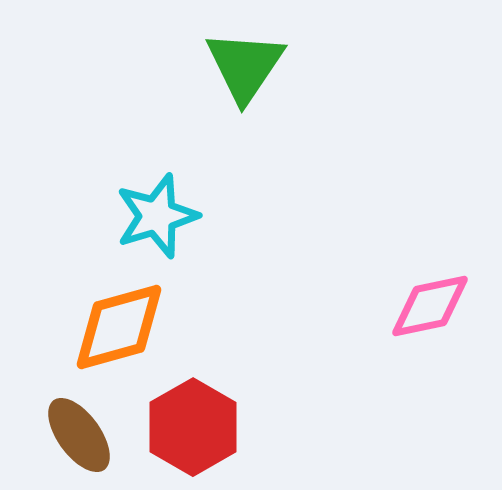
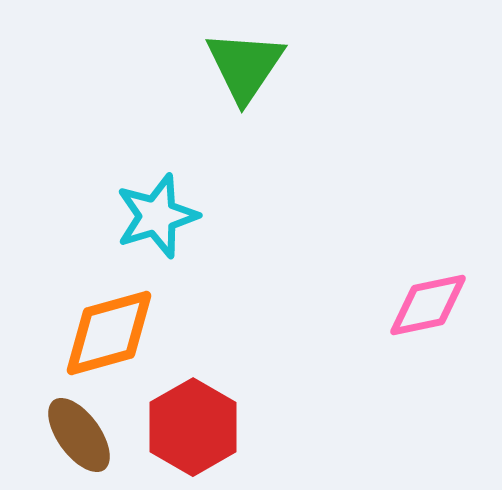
pink diamond: moved 2 px left, 1 px up
orange diamond: moved 10 px left, 6 px down
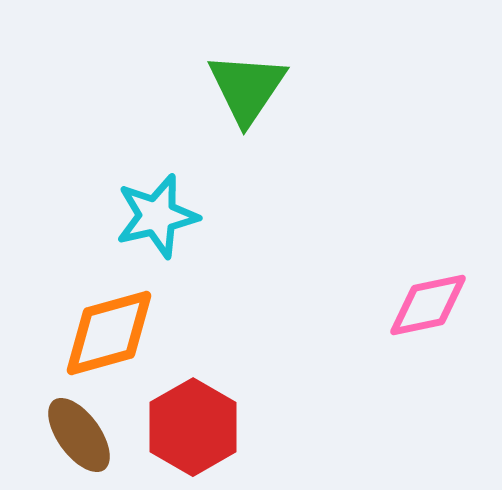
green triangle: moved 2 px right, 22 px down
cyan star: rotated 4 degrees clockwise
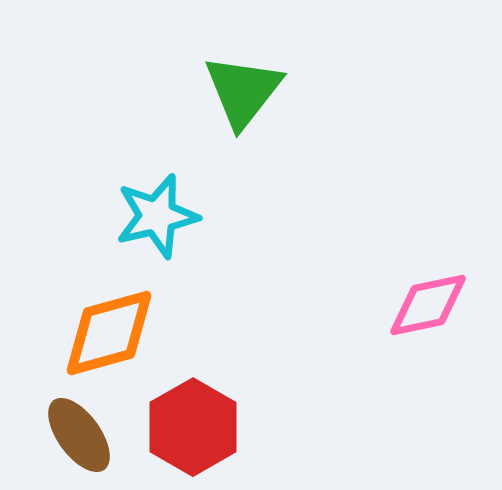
green triangle: moved 4 px left, 3 px down; rotated 4 degrees clockwise
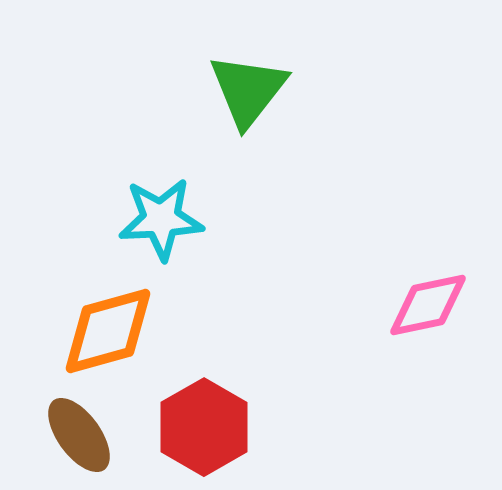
green triangle: moved 5 px right, 1 px up
cyan star: moved 4 px right, 3 px down; rotated 10 degrees clockwise
orange diamond: moved 1 px left, 2 px up
red hexagon: moved 11 px right
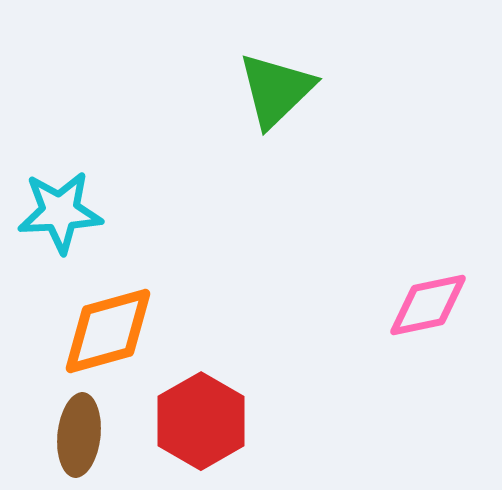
green triangle: moved 28 px right; rotated 8 degrees clockwise
cyan star: moved 101 px left, 7 px up
red hexagon: moved 3 px left, 6 px up
brown ellipse: rotated 42 degrees clockwise
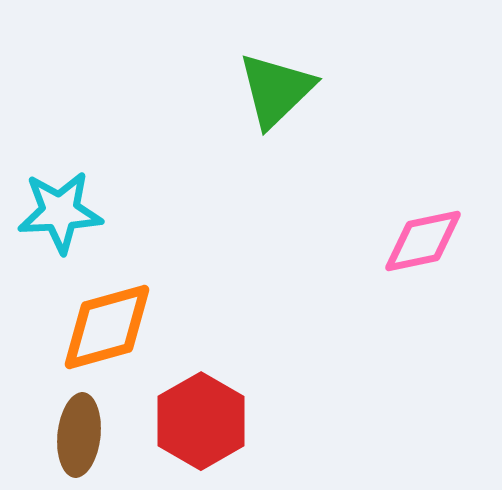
pink diamond: moved 5 px left, 64 px up
orange diamond: moved 1 px left, 4 px up
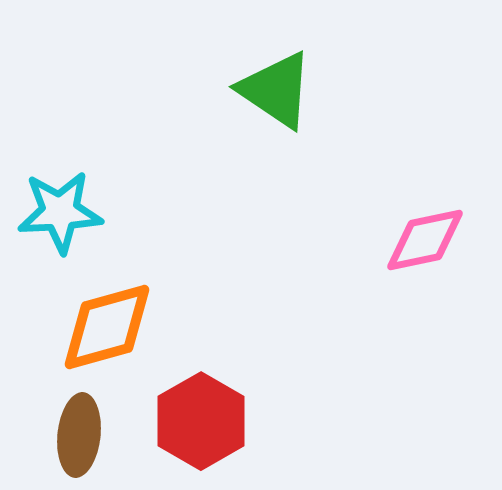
green triangle: rotated 42 degrees counterclockwise
pink diamond: moved 2 px right, 1 px up
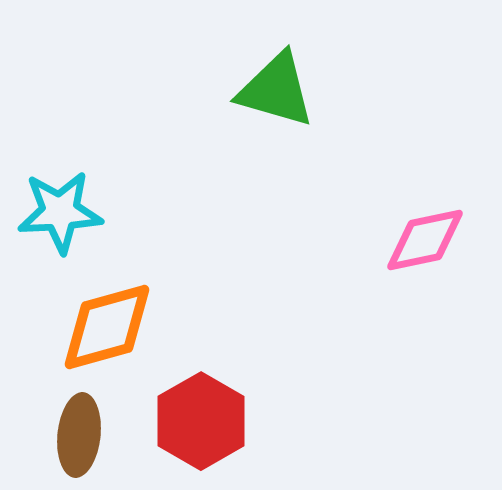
green triangle: rotated 18 degrees counterclockwise
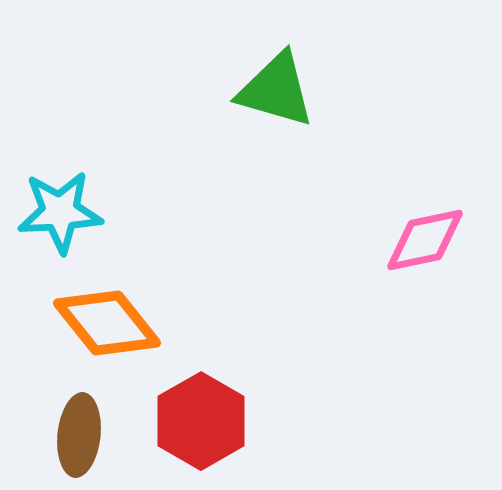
orange diamond: moved 4 px up; rotated 67 degrees clockwise
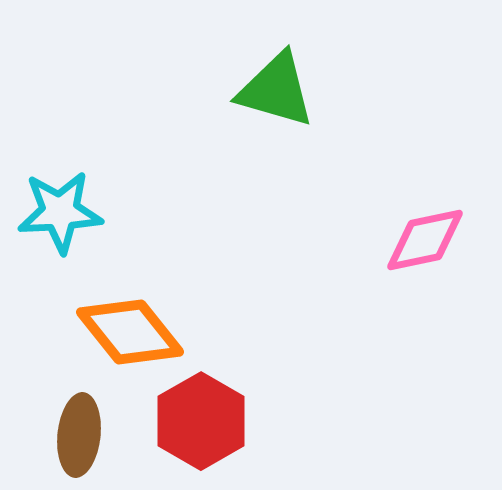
orange diamond: moved 23 px right, 9 px down
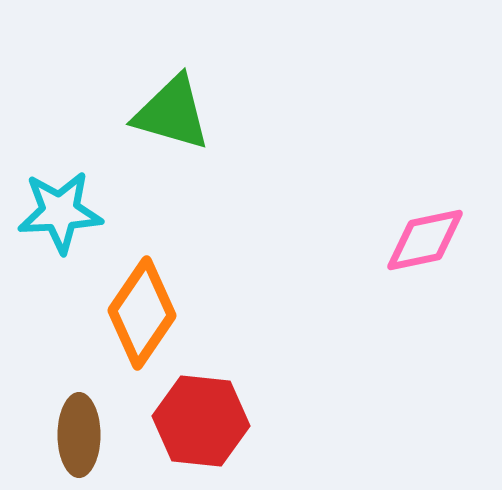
green triangle: moved 104 px left, 23 px down
orange diamond: moved 12 px right, 19 px up; rotated 73 degrees clockwise
red hexagon: rotated 24 degrees counterclockwise
brown ellipse: rotated 6 degrees counterclockwise
